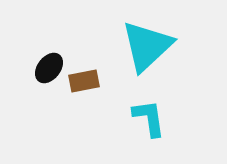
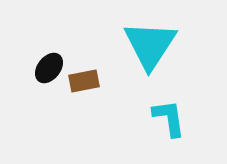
cyan triangle: moved 3 px right, 1 px up; rotated 14 degrees counterclockwise
cyan L-shape: moved 20 px right
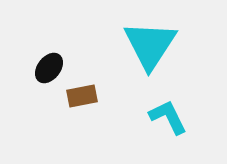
brown rectangle: moved 2 px left, 15 px down
cyan L-shape: moved 1 px left, 1 px up; rotated 18 degrees counterclockwise
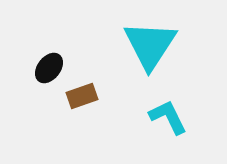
brown rectangle: rotated 8 degrees counterclockwise
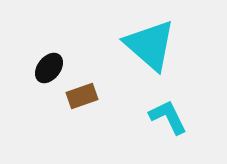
cyan triangle: rotated 22 degrees counterclockwise
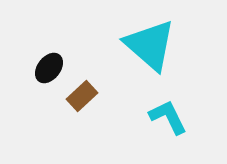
brown rectangle: rotated 24 degrees counterclockwise
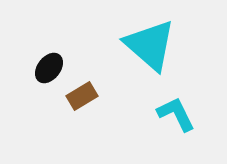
brown rectangle: rotated 12 degrees clockwise
cyan L-shape: moved 8 px right, 3 px up
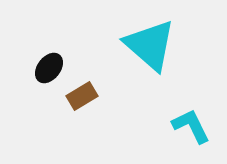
cyan L-shape: moved 15 px right, 12 px down
